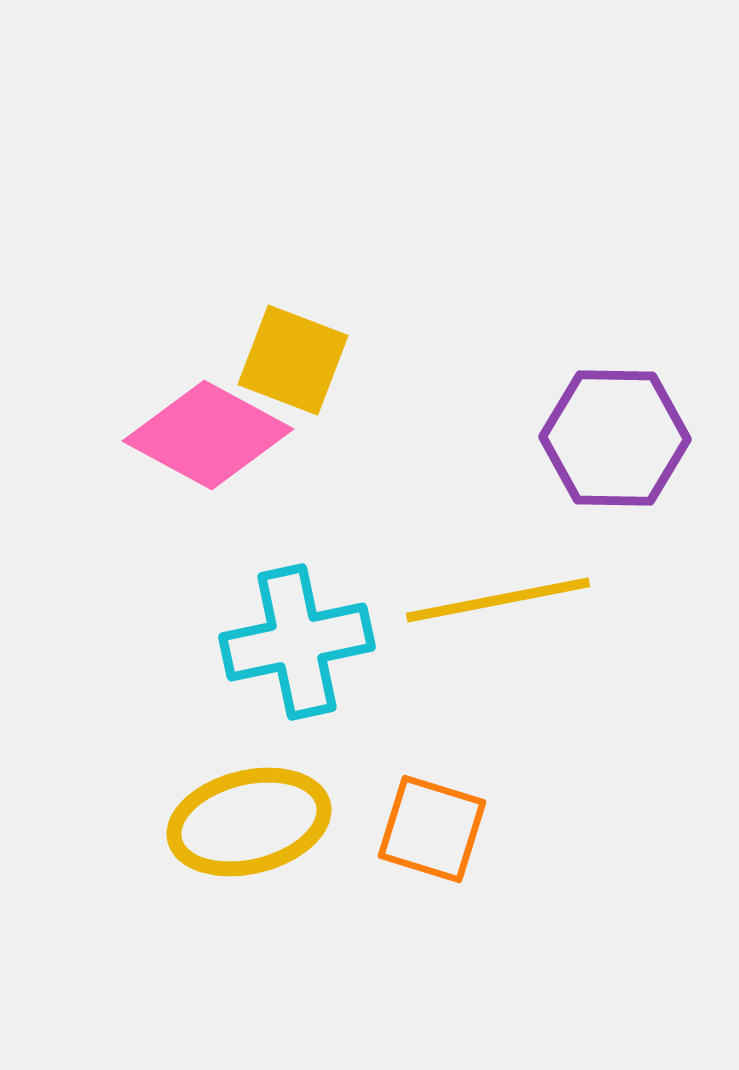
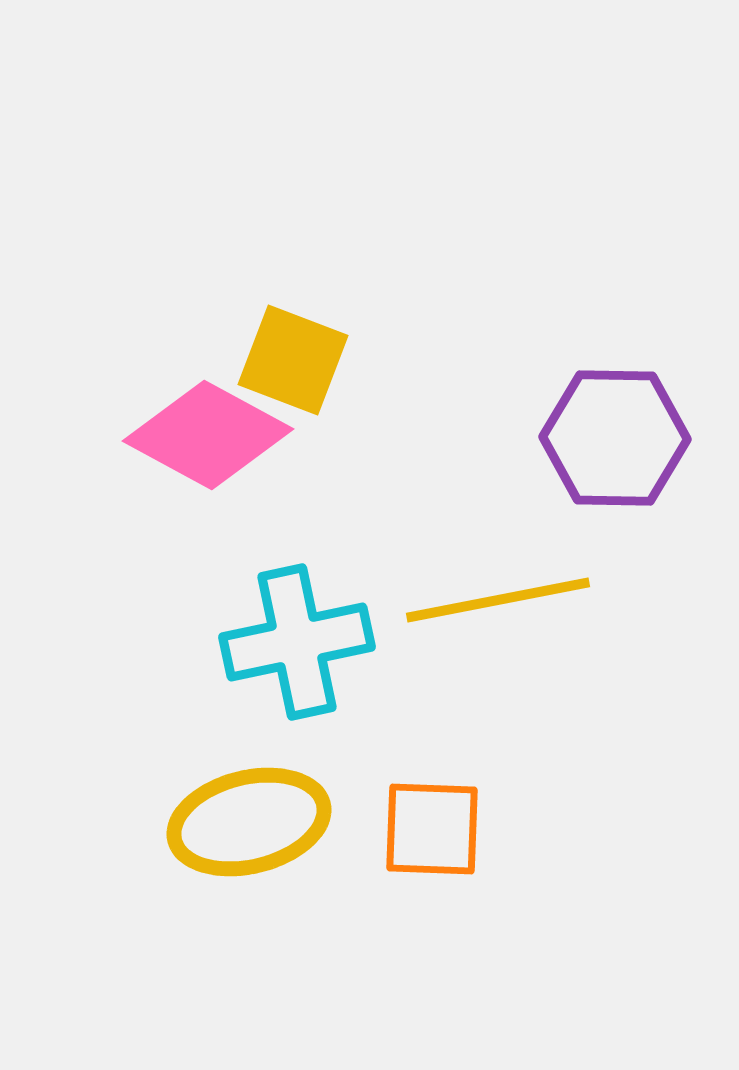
orange square: rotated 15 degrees counterclockwise
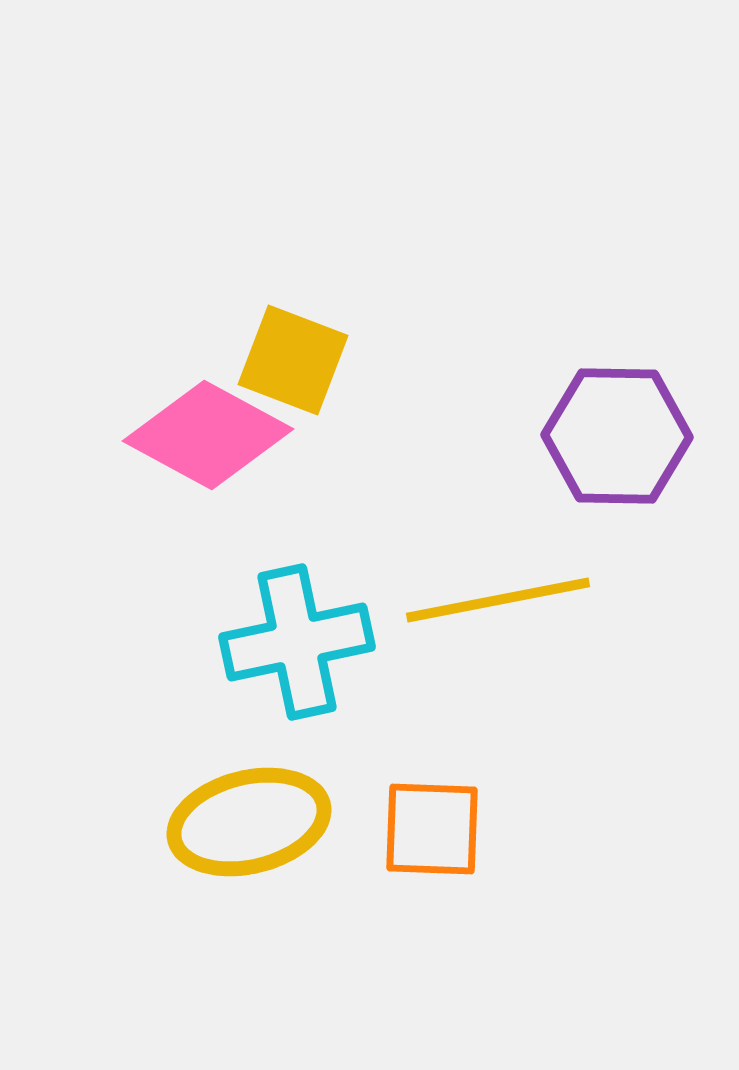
purple hexagon: moved 2 px right, 2 px up
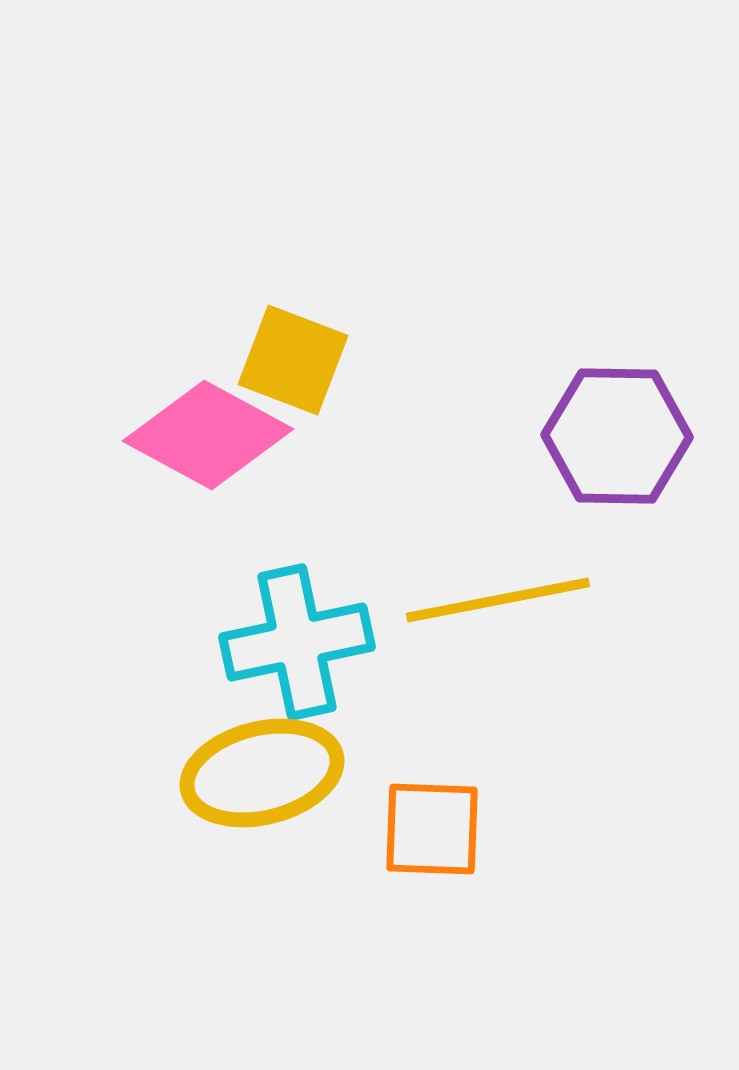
yellow ellipse: moved 13 px right, 49 px up
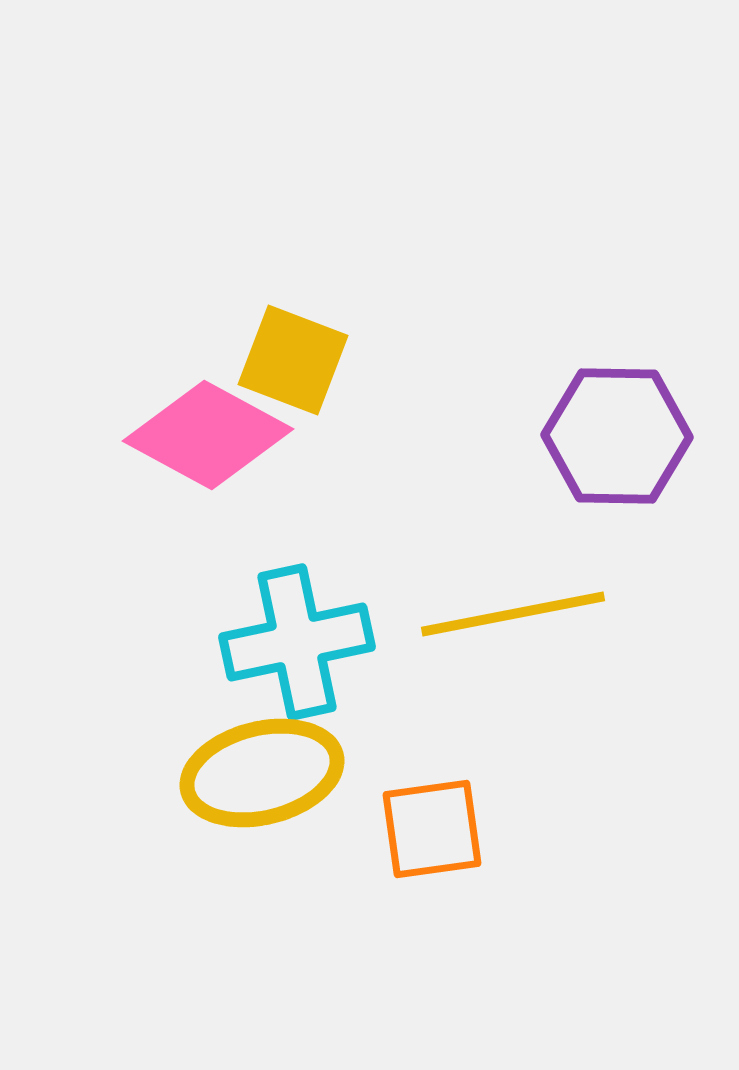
yellow line: moved 15 px right, 14 px down
orange square: rotated 10 degrees counterclockwise
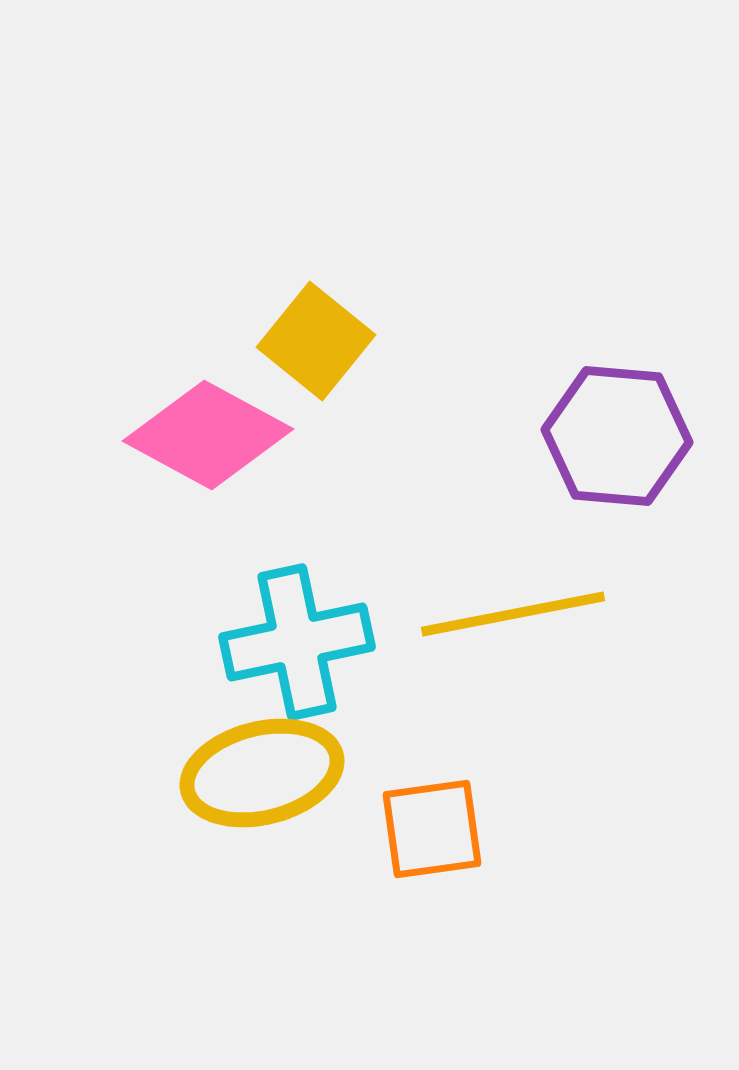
yellow square: moved 23 px right, 19 px up; rotated 18 degrees clockwise
purple hexagon: rotated 4 degrees clockwise
